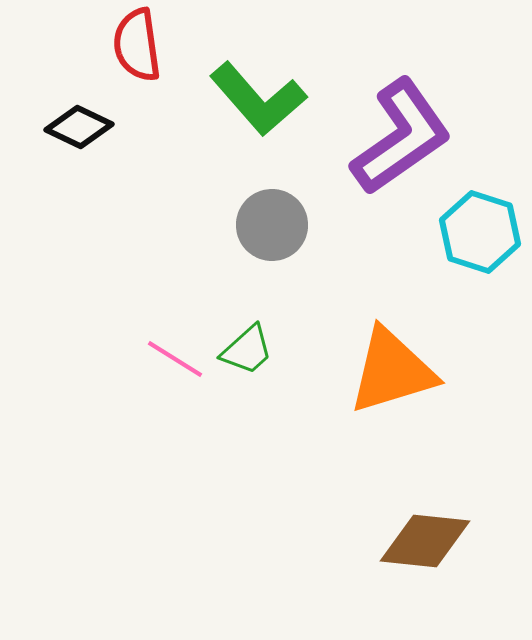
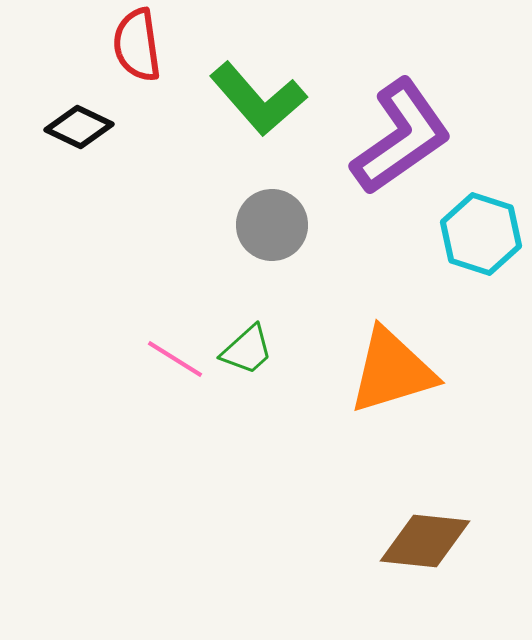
cyan hexagon: moved 1 px right, 2 px down
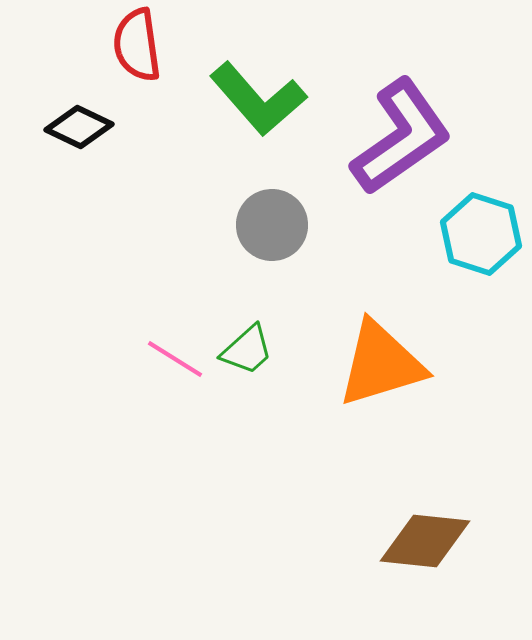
orange triangle: moved 11 px left, 7 px up
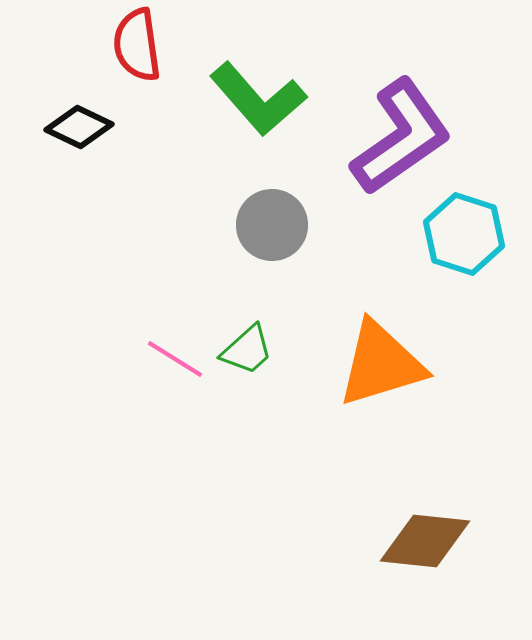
cyan hexagon: moved 17 px left
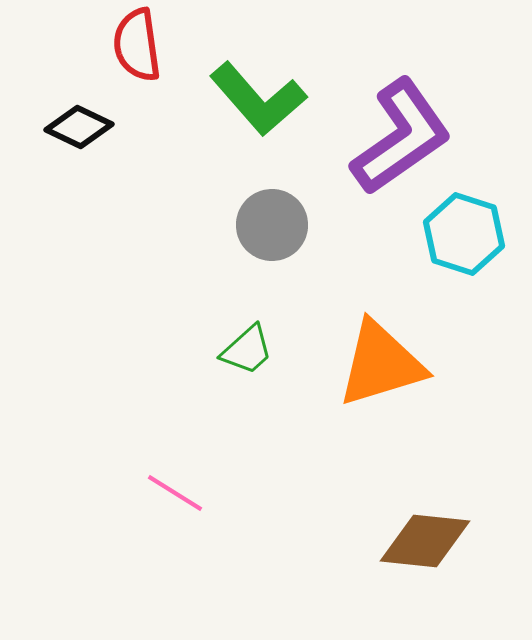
pink line: moved 134 px down
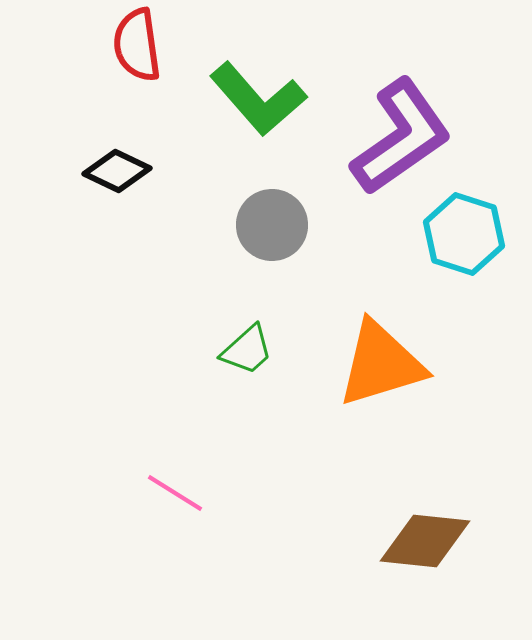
black diamond: moved 38 px right, 44 px down
